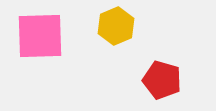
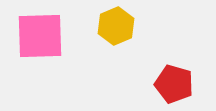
red pentagon: moved 12 px right, 4 px down
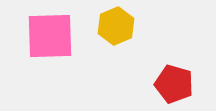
pink square: moved 10 px right
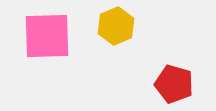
pink square: moved 3 px left
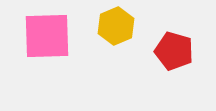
red pentagon: moved 33 px up
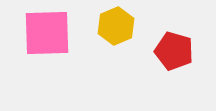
pink square: moved 3 px up
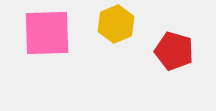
yellow hexagon: moved 2 px up
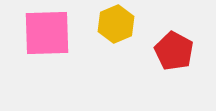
red pentagon: rotated 12 degrees clockwise
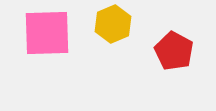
yellow hexagon: moved 3 px left
